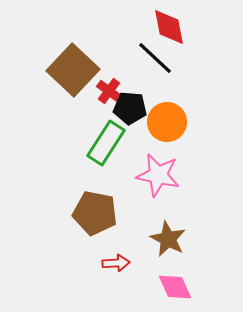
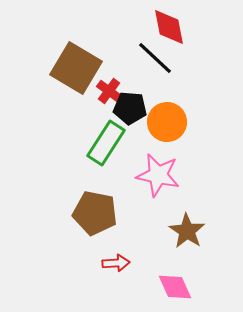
brown square: moved 3 px right, 2 px up; rotated 12 degrees counterclockwise
brown star: moved 19 px right, 8 px up; rotated 6 degrees clockwise
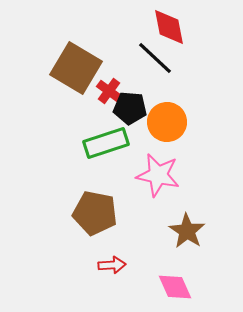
green rectangle: rotated 39 degrees clockwise
red arrow: moved 4 px left, 2 px down
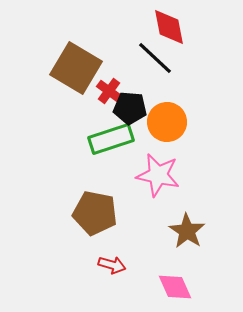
green rectangle: moved 5 px right, 4 px up
red arrow: rotated 20 degrees clockwise
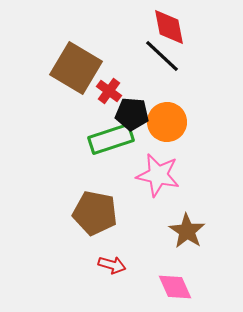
black line: moved 7 px right, 2 px up
black pentagon: moved 2 px right, 6 px down
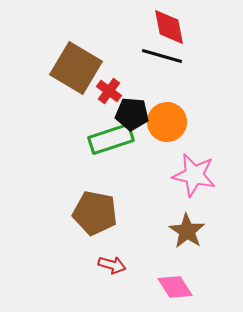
black line: rotated 27 degrees counterclockwise
pink star: moved 36 px right
pink diamond: rotated 9 degrees counterclockwise
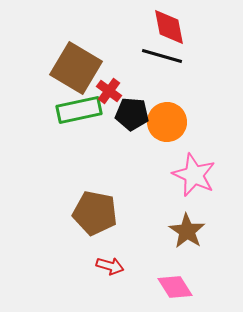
green rectangle: moved 32 px left, 29 px up; rotated 6 degrees clockwise
pink star: rotated 12 degrees clockwise
red arrow: moved 2 px left, 1 px down
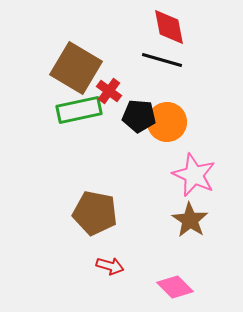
black line: moved 4 px down
black pentagon: moved 7 px right, 2 px down
brown star: moved 3 px right, 11 px up
pink diamond: rotated 12 degrees counterclockwise
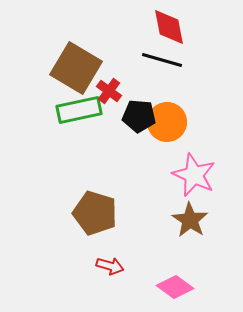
brown pentagon: rotated 6 degrees clockwise
pink diamond: rotated 9 degrees counterclockwise
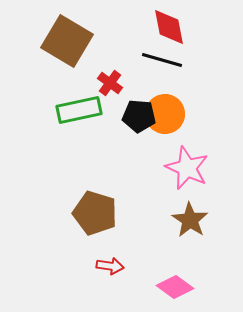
brown square: moved 9 px left, 27 px up
red cross: moved 1 px right, 8 px up
orange circle: moved 2 px left, 8 px up
pink star: moved 7 px left, 7 px up
red arrow: rotated 8 degrees counterclockwise
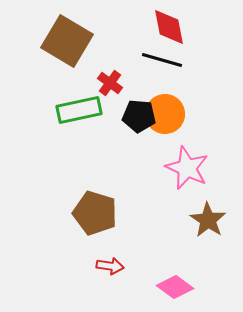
brown star: moved 18 px right
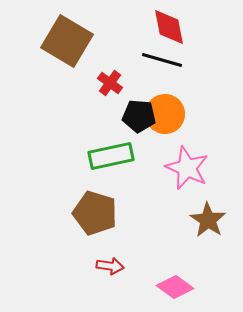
green rectangle: moved 32 px right, 46 px down
